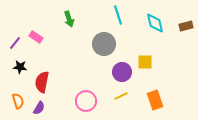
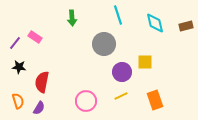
green arrow: moved 3 px right, 1 px up; rotated 14 degrees clockwise
pink rectangle: moved 1 px left
black star: moved 1 px left
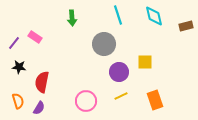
cyan diamond: moved 1 px left, 7 px up
purple line: moved 1 px left
purple circle: moved 3 px left
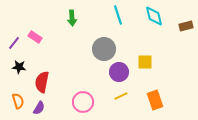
gray circle: moved 5 px down
pink circle: moved 3 px left, 1 px down
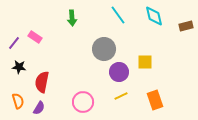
cyan line: rotated 18 degrees counterclockwise
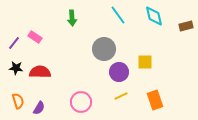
black star: moved 3 px left, 1 px down
red semicircle: moved 2 px left, 10 px up; rotated 80 degrees clockwise
pink circle: moved 2 px left
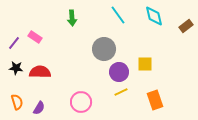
brown rectangle: rotated 24 degrees counterclockwise
yellow square: moved 2 px down
yellow line: moved 4 px up
orange semicircle: moved 1 px left, 1 px down
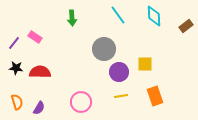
cyan diamond: rotated 10 degrees clockwise
yellow line: moved 4 px down; rotated 16 degrees clockwise
orange rectangle: moved 4 px up
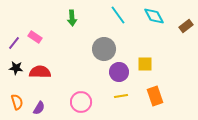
cyan diamond: rotated 25 degrees counterclockwise
